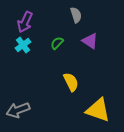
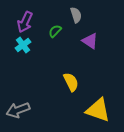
green semicircle: moved 2 px left, 12 px up
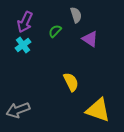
purple triangle: moved 2 px up
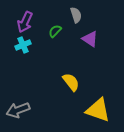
cyan cross: rotated 14 degrees clockwise
yellow semicircle: rotated 12 degrees counterclockwise
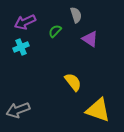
purple arrow: rotated 40 degrees clockwise
cyan cross: moved 2 px left, 2 px down
yellow semicircle: moved 2 px right
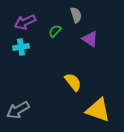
cyan cross: rotated 14 degrees clockwise
gray arrow: rotated 10 degrees counterclockwise
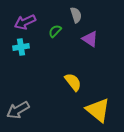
yellow triangle: rotated 20 degrees clockwise
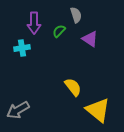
purple arrow: moved 9 px right, 1 px down; rotated 65 degrees counterclockwise
green semicircle: moved 4 px right
cyan cross: moved 1 px right, 1 px down
yellow semicircle: moved 5 px down
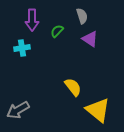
gray semicircle: moved 6 px right, 1 px down
purple arrow: moved 2 px left, 3 px up
green semicircle: moved 2 px left
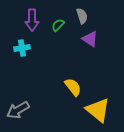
green semicircle: moved 1 px right, 6 px up
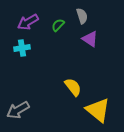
purple arrow: moved 4 px left, 2 px down; rotated 60 degrees clockwise
